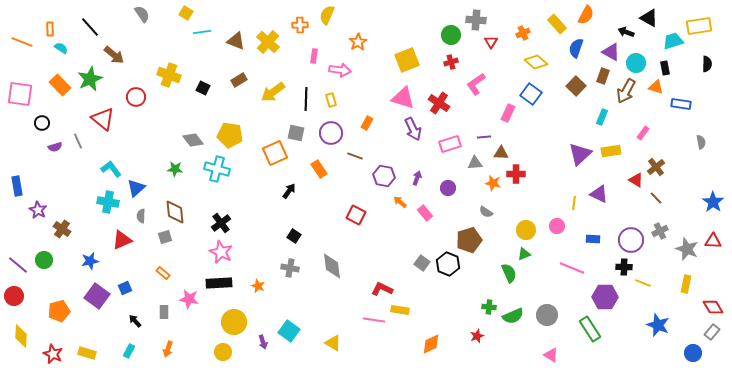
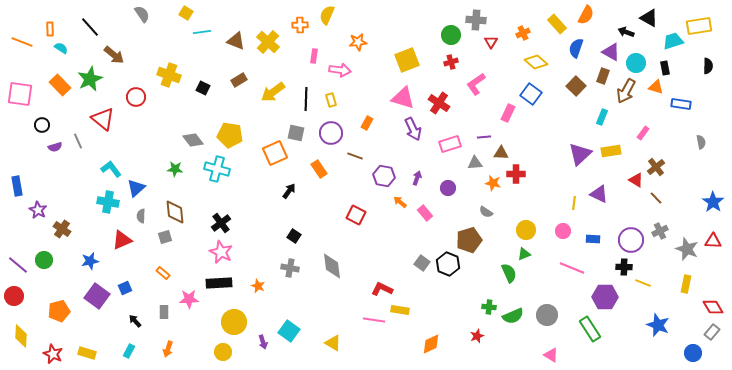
orange star at (358, 42): rotated 24 degrees clockwise
black semicircle at (707, 64): moved 1 px right, 2 px down
black circle at (42, 123): moved 2 px down
pink circle at (557, 226): moved 6 px right, 5 px down
pink star at (189, 299): rotated 12 degrees counterclockwise
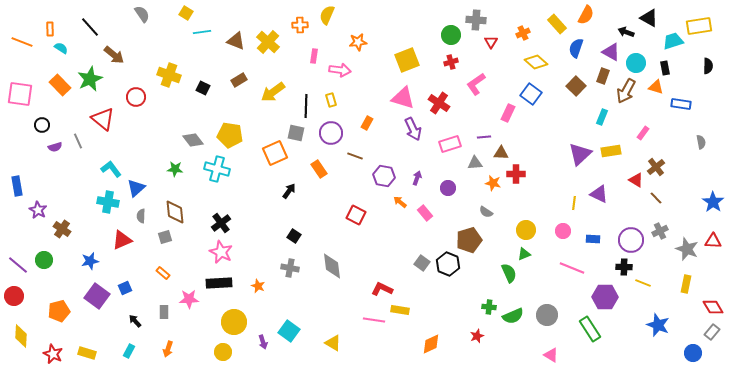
black line at (306, 99): moved 7 px down
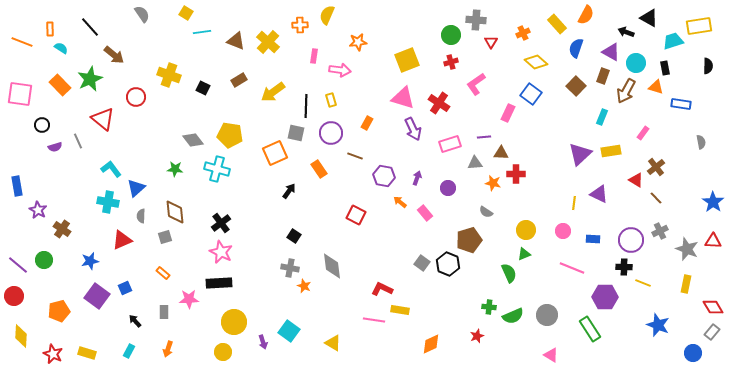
orange star at (258, 286): moved 46 px right
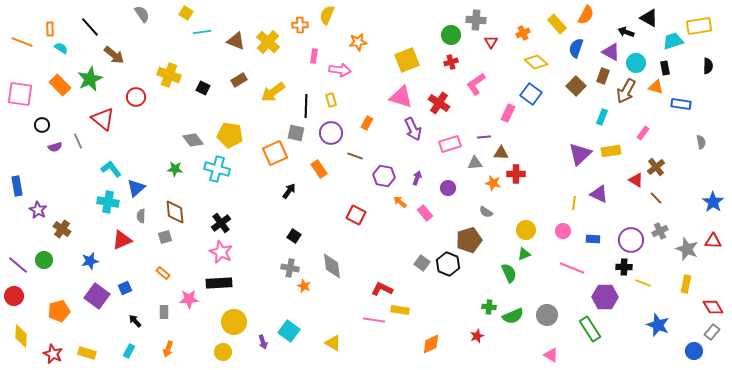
pink triangle at (403, 98): moved 2 px left, 1 px up
blue circle at (693, 353): moved 1 px right, 2 px up
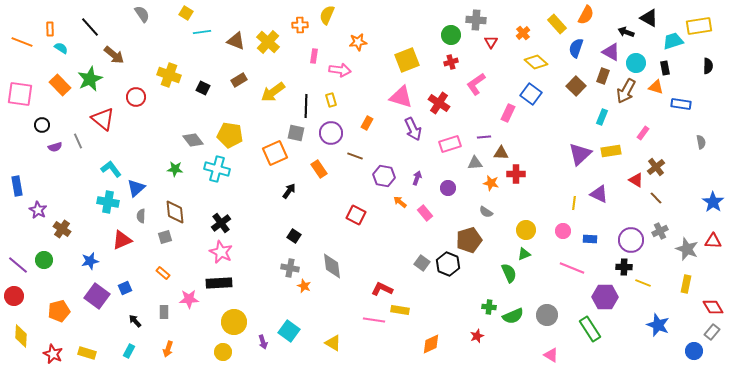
orange cross at (523, 33): rotated 16 degrees counterclockwise
orange star at (493, 183): moved 2 px left
blue rectangle at (593, 239): moved 3 px left
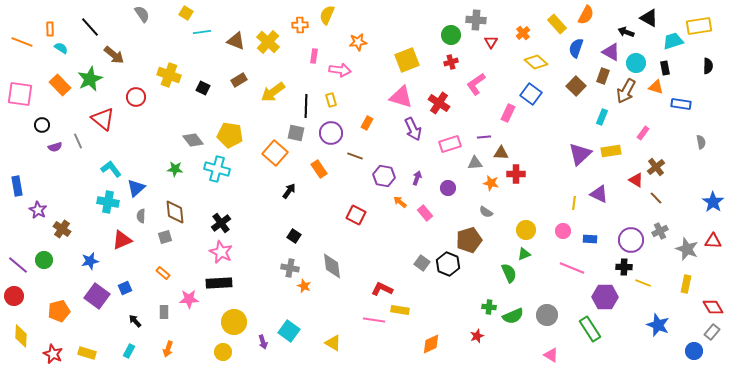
orange square at (275, 153): rotated 25 degrees counterclockwise
